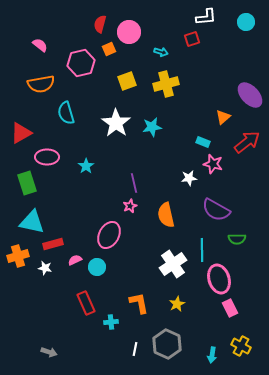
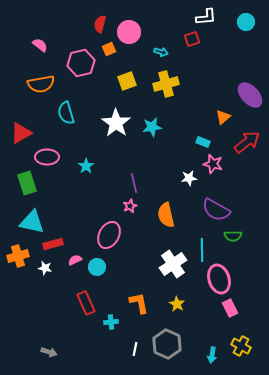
green semicircle at (237, 239): moved 4 px left, 3 px up
yellow star at (177, 304): rotated 14 degrees counterclockwise
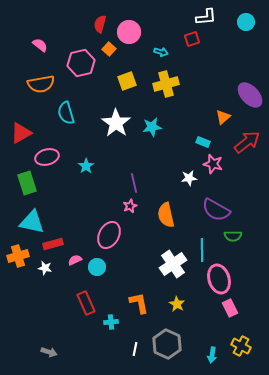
orange square at (109, 49): rotated 24 degrees counterclockwise
pink ellipse at (47, 157): rotated 15 degrees counterclockwise
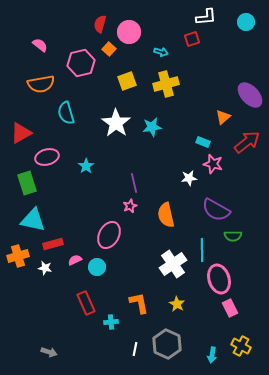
cyan triangle at (32, 222): moved 1 px right, 2 px up
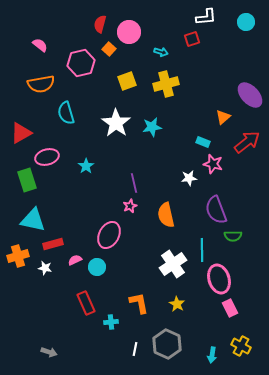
green rectangle at (27, 183): moved 3 px up
purple semicircle at (216, 210): rotated 40 degrees clockwise
